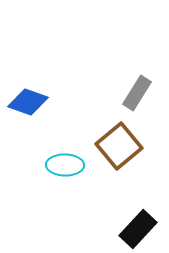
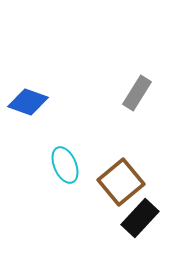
brown square: moved 2 px right, 36 px down
cyan ellipse: rotated 66 degrees clockwise
black rectangle: moved 2 px right, 11 px up
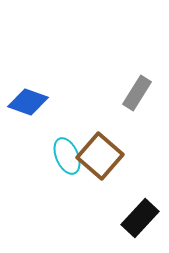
cyan ellipse: moved 2 px right, 9 px up
brown square: moved 21 px left, 26 px up; rotated 9 degrees counterclockwise
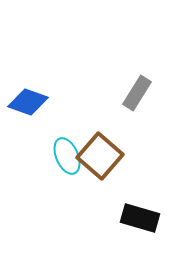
black rectangle: rotated 63 degrees clockwise
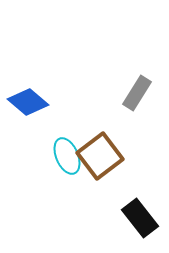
blue diamond: rotated 21 degrees clockwise
brown square: rotated 12 degrees clockwise
black rectangle: rotated 36 degrees clockwise
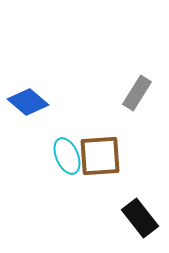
brown square: rotated 33 degrees clockwise
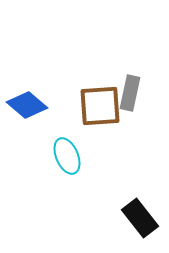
gray rectangle: moved 7 px left; rotated 20 degrees counterclockwise
blue diamond: moved 1 px left, 3 px down
brown square: moved 50 px up
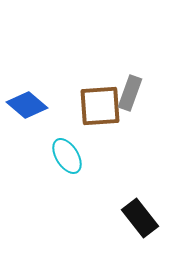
gray rectangle: rotated 8 degrees clockwise
cyan ellipse: rotated 9 degrees counterclockwise
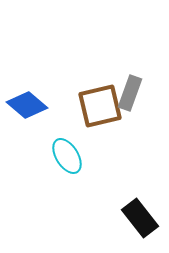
brown square: rotated 9 degrees counterclockwise
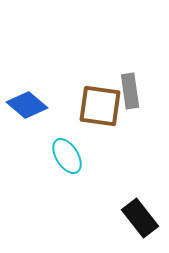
gray rectangle: moved 2 px up; rotated 28 degrees counterclockwise
brown square: rotated 21 degrees clockwise
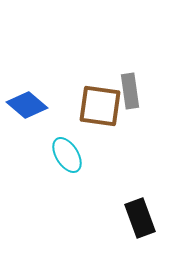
cyan ellipse: moved 1 px up
black rectangle: rotated 18 degrees clockwise
